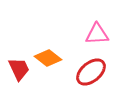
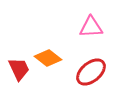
pink triangle: moved 6 px left, 7 px up
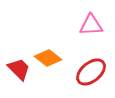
pink triangle: moved 2 px up
red trapezoid: rotated 20 degrees counterclockwise
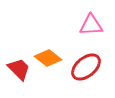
red ellipse: moved 5 px left, 5 px up
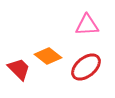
pink triangle: moved 4 px left
orange diamond: moved 2 px up
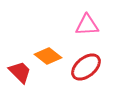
red trapezoid: moved 1 px right, 3 px down
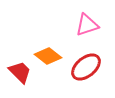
pink triangle: rotated 15 degrees counterclockwise
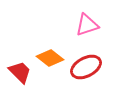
orange diamond: moved 2 px right, 2 px down
red ellipse: rotated 12 degrees clockwise
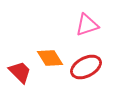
orange diamond: rotated 20 degrees clockwise
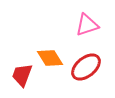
red ellipse: rotated 12 degrees counterclockwise
red trapezoid: moved 2 px right, 3 px down; rotated 115 degrees counterclockwise
